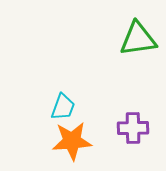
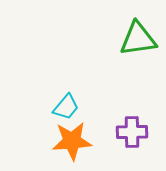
cyan trapezoid: moved 3 px right; rotated 20 degrees clockwise
purple cross: moved 1 px left, 4 px down
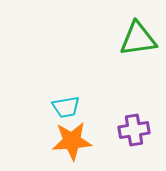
cyan trapezoid: rotated 40 degrees clockwise
purple cross: moved 2 px right, 2 px up; rotated 8 degrees counterclockwise
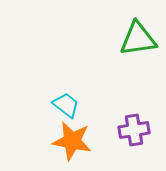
cyan trapezoid: moved 2 px up; rotated 132 degrees counterclockwise
orange star: rotated 15 degrees clockwise
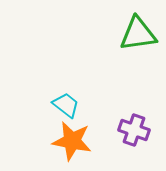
green triangle: moved 5 px up
purple cross: rotated 28 degrees clockwise
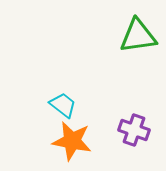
green triangle: moved 2 px down
cyan trapezoid: moved 3 px left
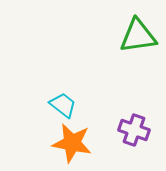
orange star: moved 2 px down
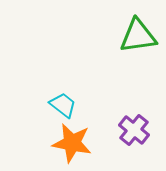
purple cross: rotated 20 degrees clockwise
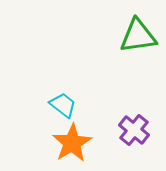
orange star: rotated 30 degrees clockwise
